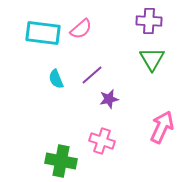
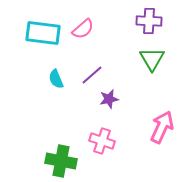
pink semicircle: moved 2 px right
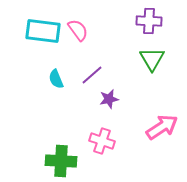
pink semicircle: moved 5 px left, 1 px down; rotated 85 degrees counterclockwise
cyan rectangle: moved 2 px up
pink arrow: rotated 32 degrees clockwise
green cross: rotated 8 degrees counterclockwise
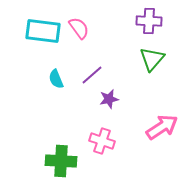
pink semicircle: moved 1 px right, 2 px up
green triangle: rotated 12 degrees clockwise
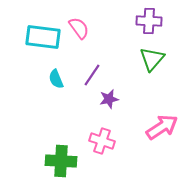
cyan rectangle: moved 6 px down
purple line: rotated 15 degrees counterclockwise
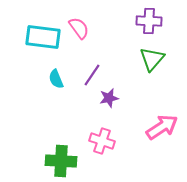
purple star: moved 1 px up
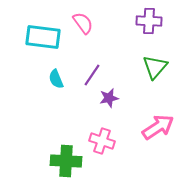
pink semicircle: moved 4 px right, 5 px up
green triangle: moved 3 px right, 8 px down
pink arrow: moved 4 px left
green cross: moved 5 px right
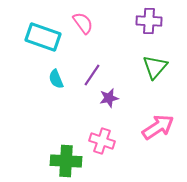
cyan rectangle: rotated 12 degrees clockwise
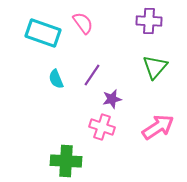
cyan rectangle: moved 4 px up
purple star: moved 3 px right, 1 px down
pink cross: moved 14 px up
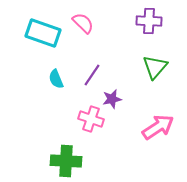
pink semicircle: rotated 10 degrees counterclockwise
pink cross: moved 11 px left, 8 px up
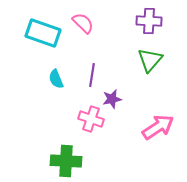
green triangle: moved 5 px left, 7 px up
purple line: rotated 25 degrees counterclockwise
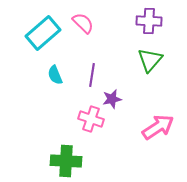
cyan rectangle: rotated 60 degrees counterclockwise
cyan semicircle: moved 1 px left, 4 px up
